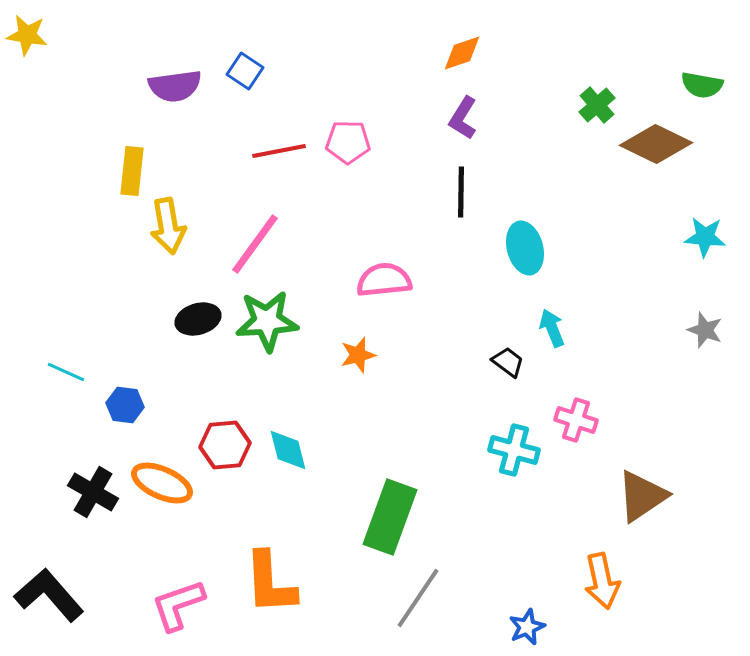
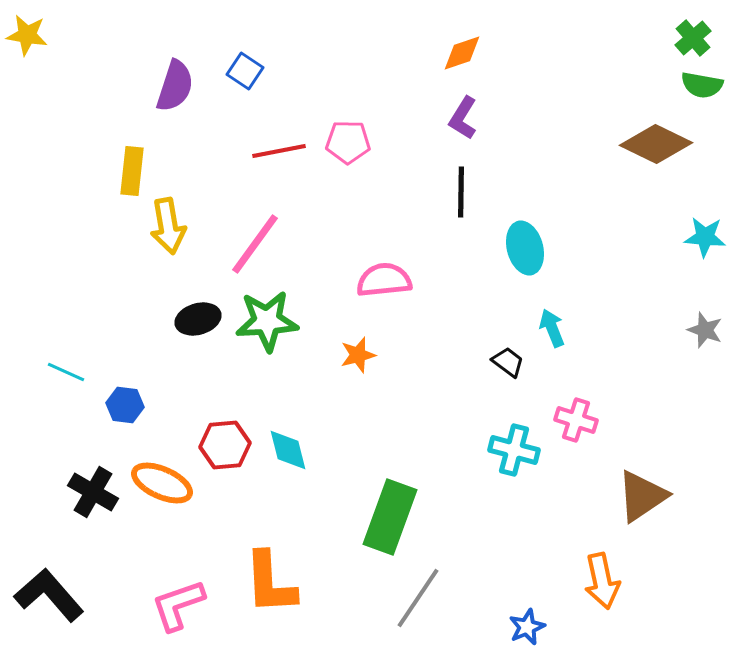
purple semicircle: rotated 64 degrees counterclockwise
green cross: moved 96 px right, 67 px up
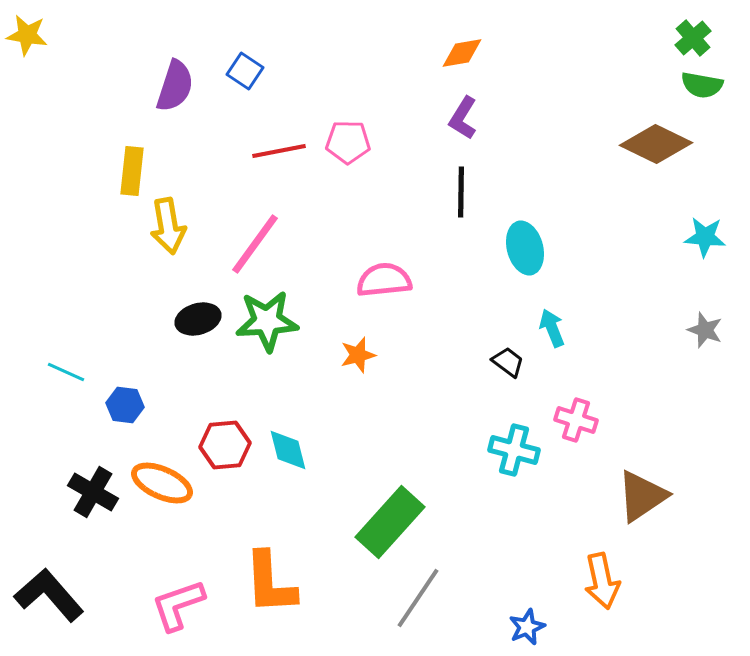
orange diamond: rotated 9 degrees clockwise
green rectangle: moved 5 px down; rotated 22 degrees clockwise
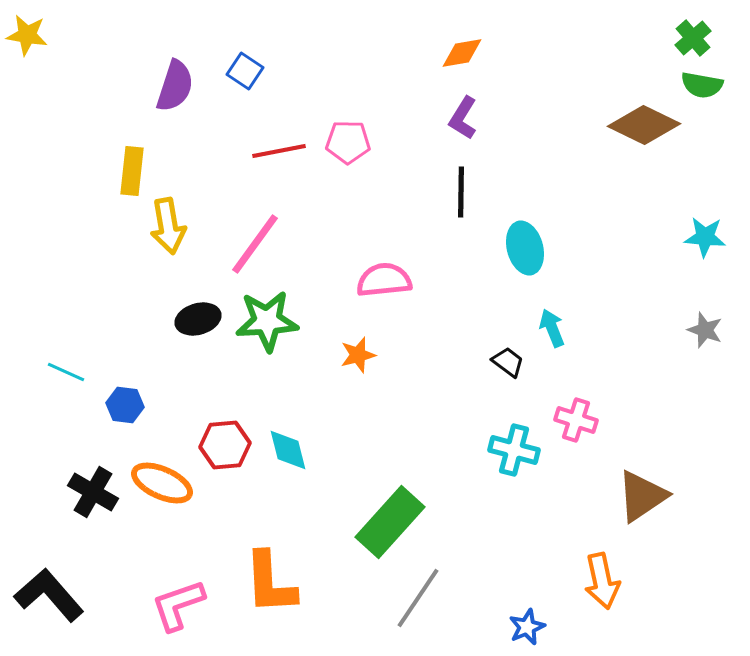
brown diamond: moved 12 px left, 19 px up
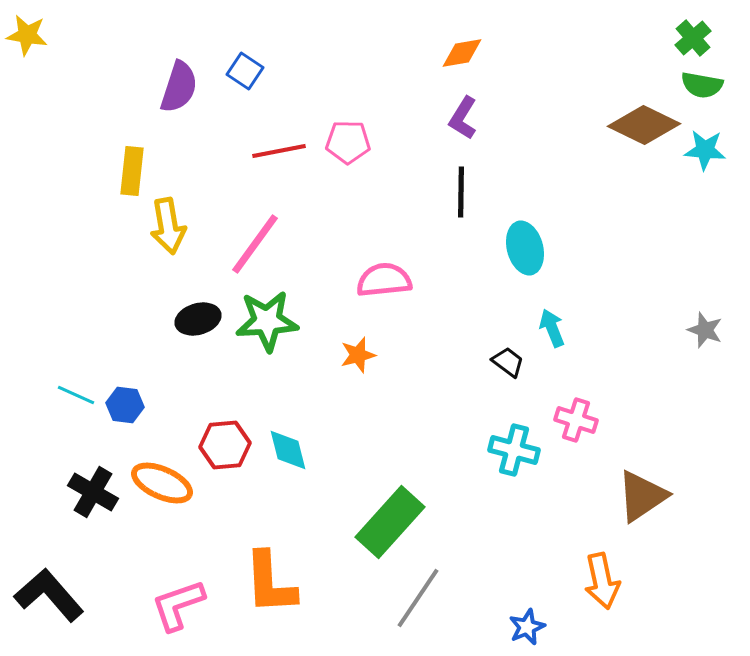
purple semicircle: moved 4 px right, 1 px down
cyan star: moved 87 px up
cyan line: moved 10 px right, 23 px down
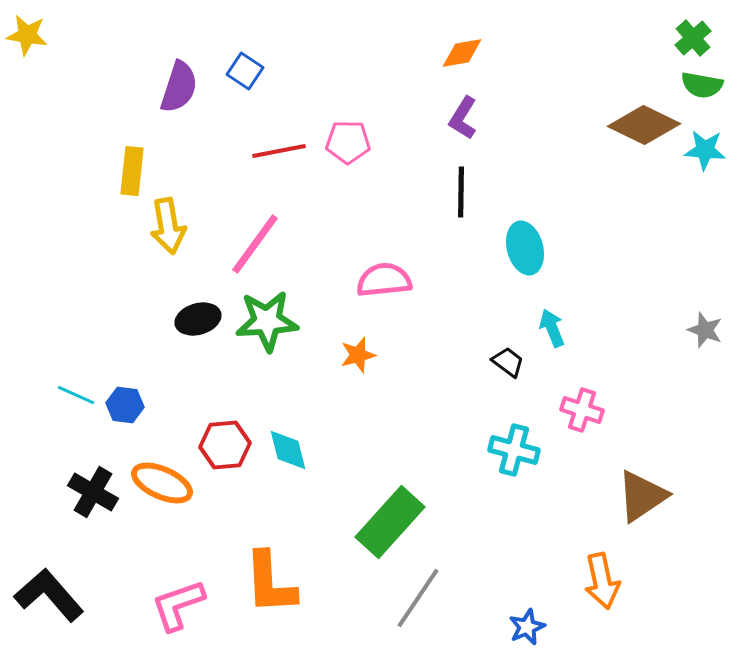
pink cross: moved 6 px right, 10 px up
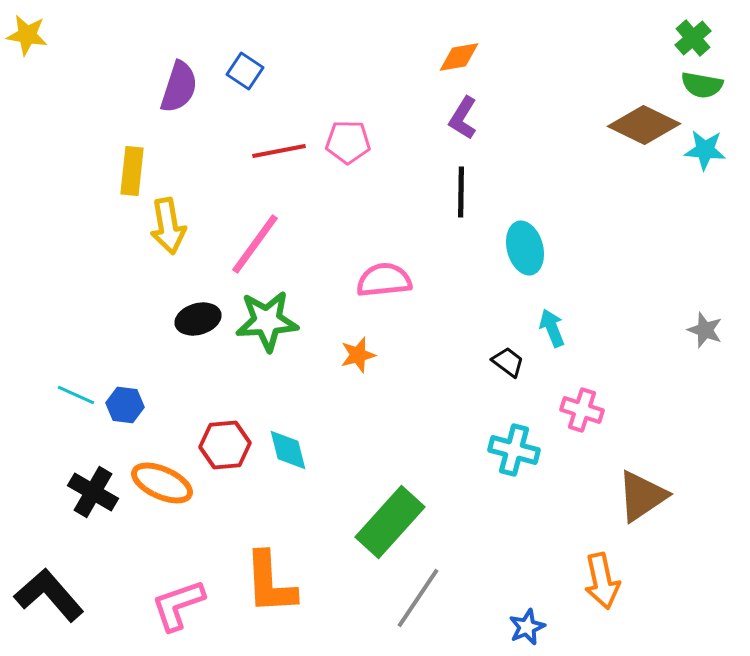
orange diamond: moved 3 px left, 4 px down
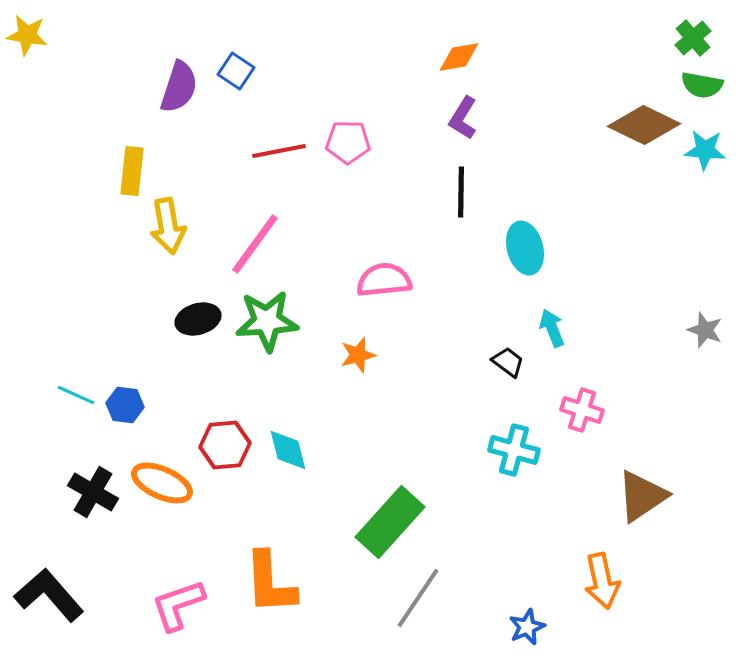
blue square: moved 9 px left
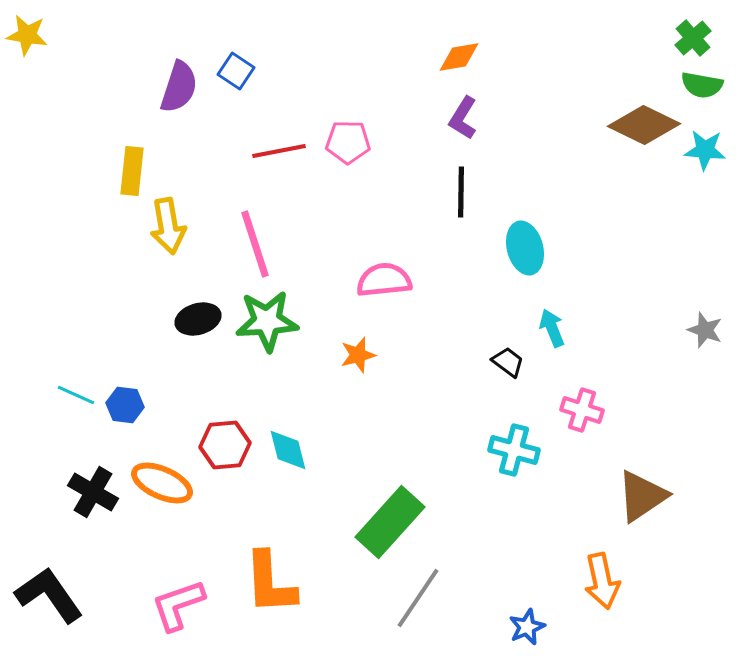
pink line: rotated 54 degrees counterclockwise
black L-shape: rotated 6 degrees clockwise
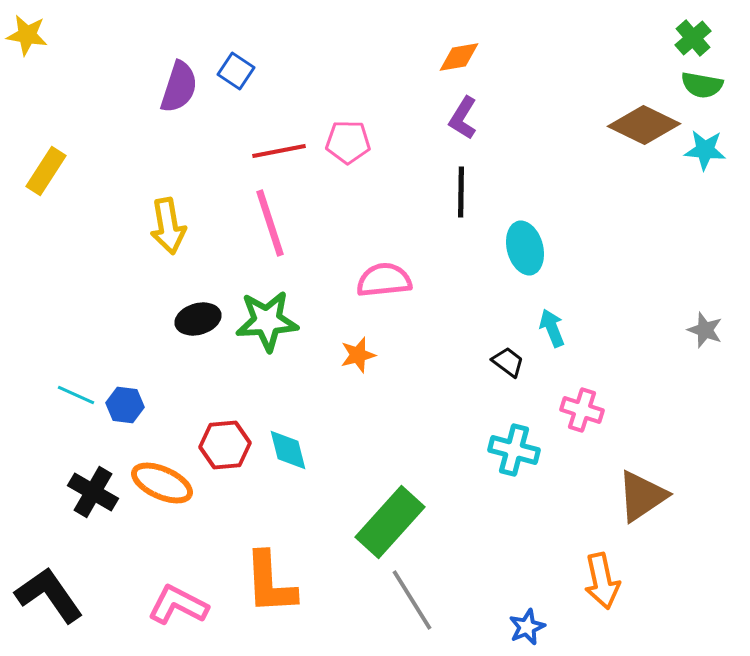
yellow rectangle: moved 86 px left; rotated 27 degrees clockwise
pink line: moved 15 px right, 21 px up
gray line: moved 6 px left, 2 px down; rotated 66 degrees counterclockwise
pink L-shape: rotated 46 degrees clockwise
